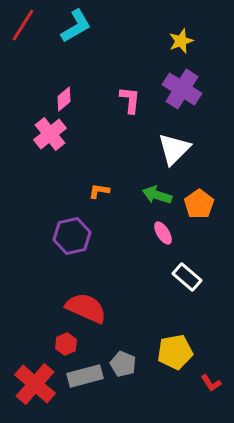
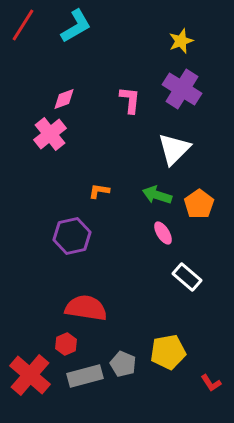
pink diamond: rotated 20 degrees clockwise
red semicircle: rotated 15 degrees counterclockwise
yellow pentagon: moved 7 px left
red cross: moved 5 px left, 9 px up
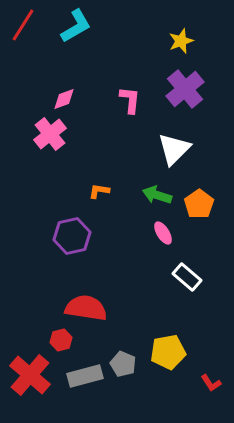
purple cross: moved 3 px right; rotated 18 degrees clockwise
red hexagon: moved 5 px left, 4 px up; rotated 10 degrees clockwise
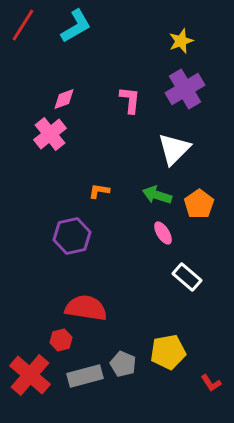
purple cross: rotated 9 degrees clockwise
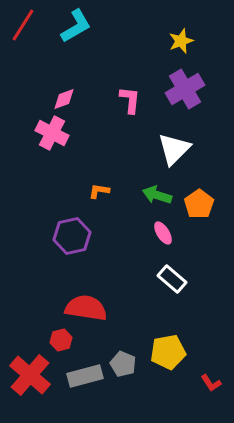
pink cross: moved 2 px right, 1 px up; rotated 24 degrees counterclockwise
white rectangle: moved 15 px left, 2 px down
